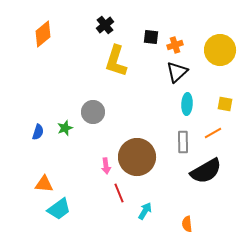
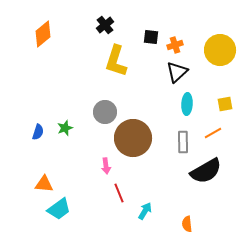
yellow square: rotated 21 degrees counterclockwise
gray circle: moved 12 px right
brown circle: moved 4 px left, 19 px up
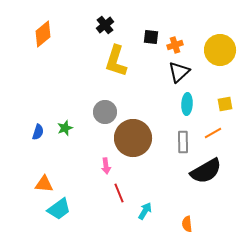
black triangle: moved 2 px right
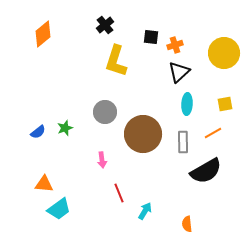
yellow circle: moved 4 px right, 3 px down
blue semicircle: rotated 35 degrees clockwise
brown circle: moved 10 px right, 4 px up
pink arrow: moved 4 px left, 6 px up
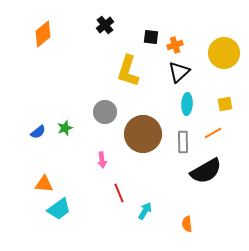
yellow L-shape: moved 12 px right, 10 px down
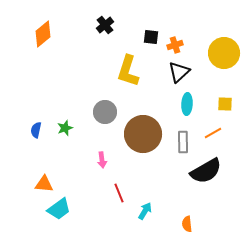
yellow square: rotated 14 degrees clockwise
blue semicircle: moved 2 px left, 2 px up; rotated 140 degrees clockwise
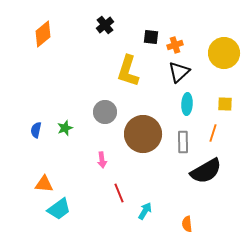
orange line: rotated 42 degrees counterclockwise
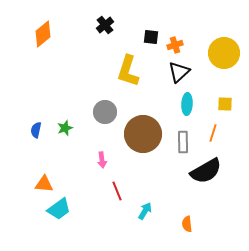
red line: moved 2 px left, 2 px up
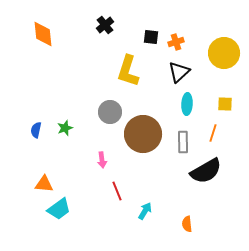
orange diamond: rotated 56 degrees counterclockwise
orange cross: moved 1 px right, 3 px up
gray circle: moved 5 px right
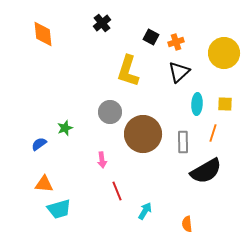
black cross: moved 3 px left, 2 px up
black square: rotated 21 degrees clockwise
cyan ellipse: moved 10 px right
blue semicircle: moved 3 px right, 14 px down; rotated 42 degrees clockwise
cyan trapezoid: rotated 20 degrees clockwise
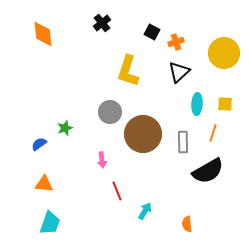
black square: moved 1 px right, 5 px up
black semicircle: moved 2 px right
cyan trapezoid: moved 9 px left, 14 px down; rotated 55 degrees counterclockwise
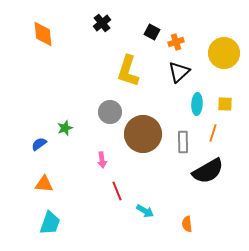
cyan arrow: rotated 90 degrees clockwise
